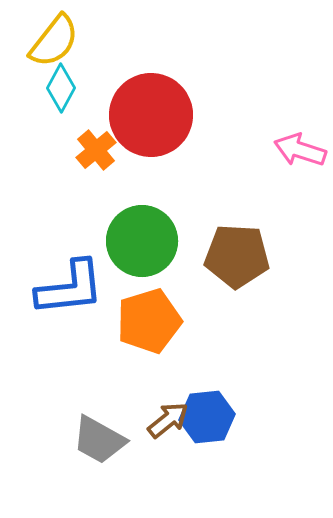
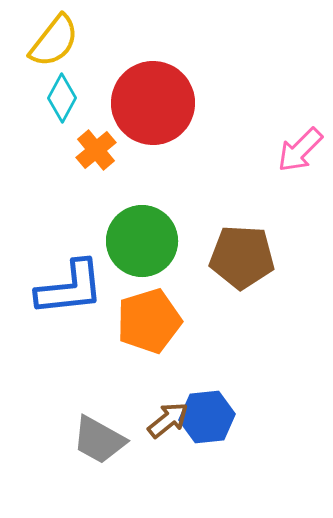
cyan diamond: moved 1 px right, 10 px down
red circle: moved 2 px right, 12 px up
pink arrow: rotated 63 degrees counterclockwise
brown pentagon: moved 5 px right, 1 px down
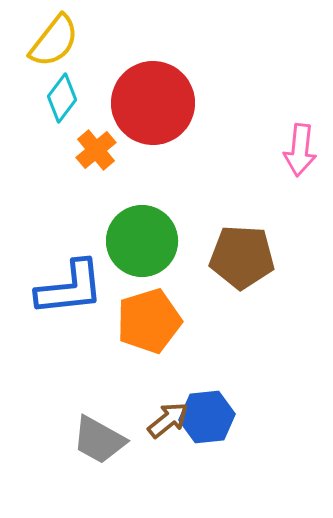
cyan diamond: rotated 9 degrees clockwise
pink arrow: rotated 39 degrees counterclockwise
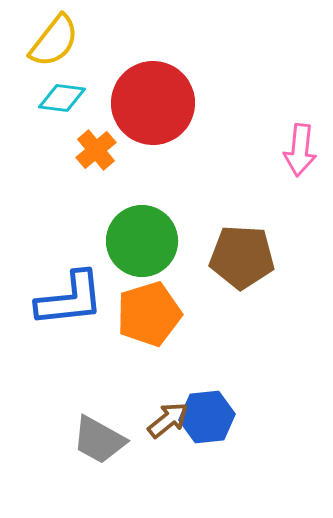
cyan diamond: rotated 60 degrees clockwise
blue L-shape: moved 11 px down
orange pentagon: moved 7 px up
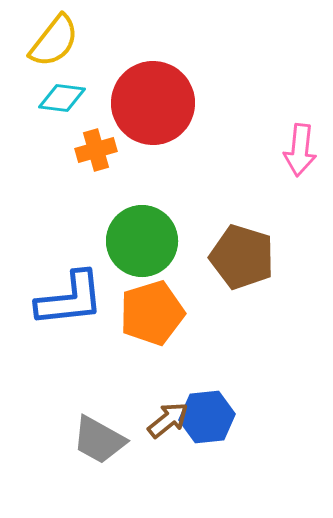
orange cross: rotated 24 degrees clockwise
brown pentagon: rotated 14 degrees clockwise
orange pentagon: moved 3 px right, 1 px up
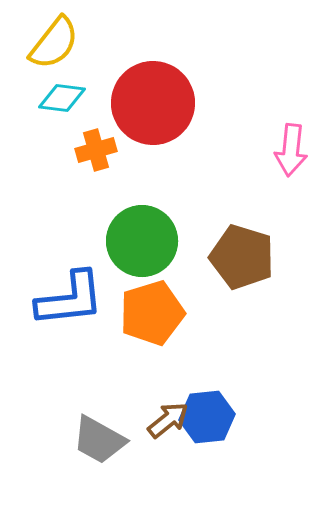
yellow semicircle: moved 2 px down
pink arrow: moved 9 px left
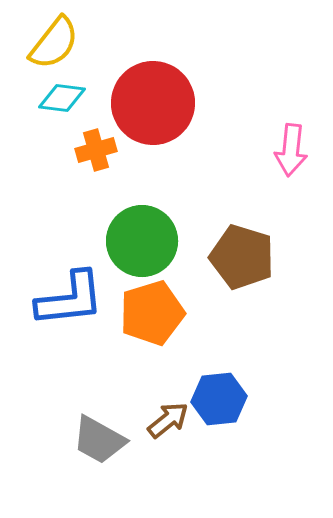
blue hexagon: moved 12 px right, 18 px up
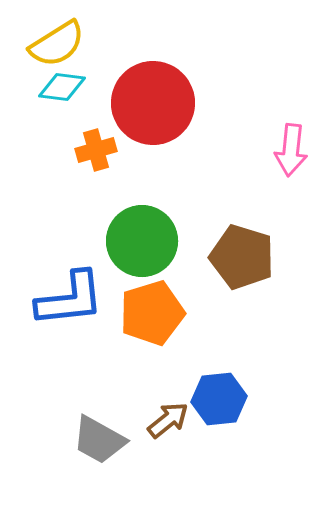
yellow semicircle: moved 3 px right, 1 px down; rotated 20 degrees clockwise
cyan diamond: moved 11 px up
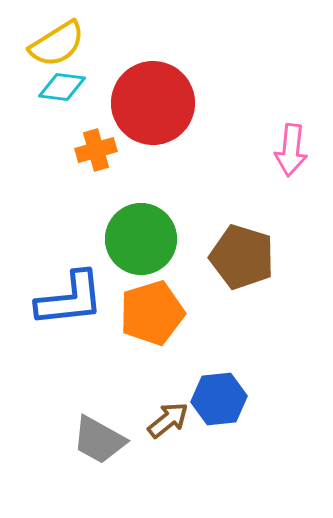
green circle: moved 1 px left, 2 px up
